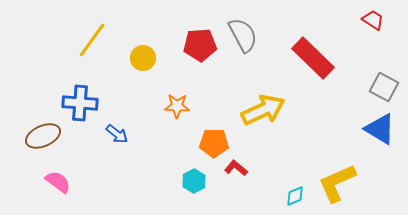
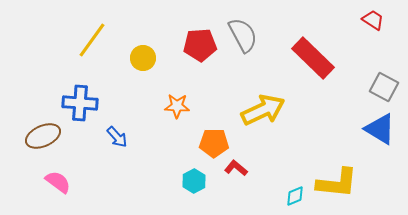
blue arrow: moved 3 px down; rotated 10 degrees clockwise
yellow L-shape: rotated 150 degrees counterclockwise
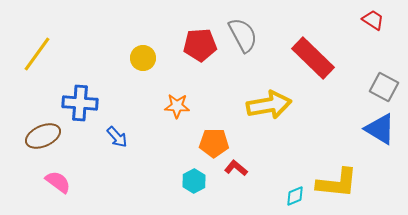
yellow line: moved 55 px left, 14 px down
yellow arrow: moved 6 px right, 5 px up; rotated 15 degrees clockwise
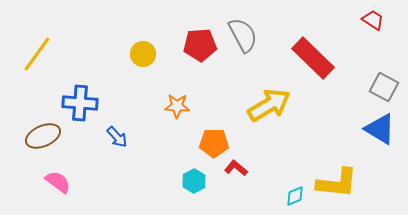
yellow circle: moved 4 px up
yellow arrow: rotated 21 degrees counterclockwise
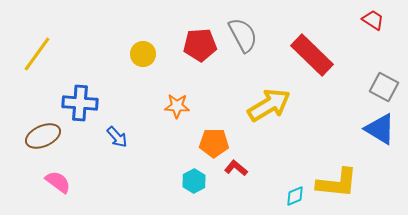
red rectangle: moved 1 px left, 3 px up
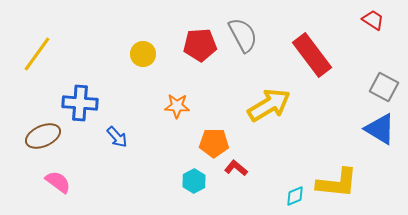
red rectangle: rotated 9 degrees clockwise
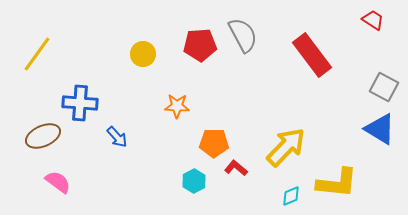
yellow arrow: moved 17 px right, 42 px down; rotated 15 degrees counterclockwise
cyan diamond: moved 4 px left
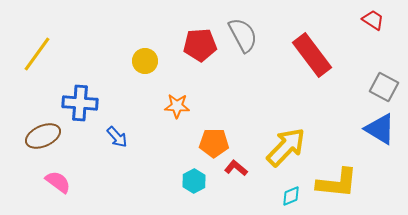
yellow circle: moved 2 px right, 7 px down
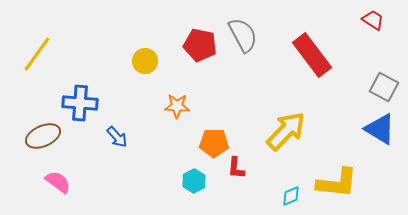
red pentagon: rotated 16 degrees clockwise
yellow arrow: moved 16 px up
red L-shape: rotated 125 degrees counterclockwise
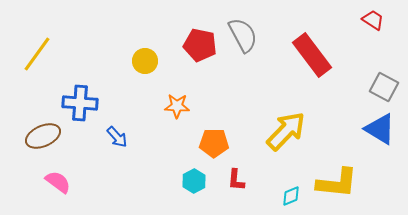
red L-shape: moved 12 px down
